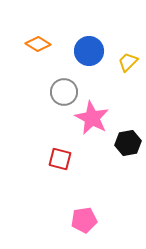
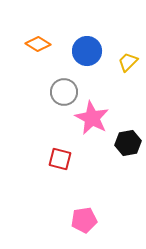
blue circle: moved 2 px left
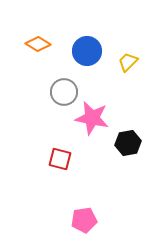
pink star: rotated 16 degrees counterclockwise
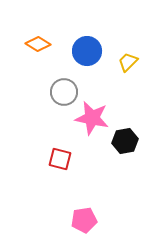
black hexagon: moved 3 px left, 2 px up
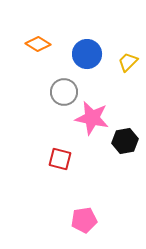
blue circle: moved 3 px down
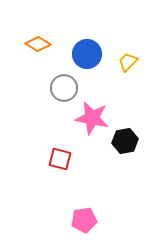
gray circle: moved 4 px up
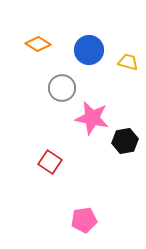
blue circle: moved 2 px right, 4 px up
yellow trapezoid: rotated 60 degrees clockwise
gray circle: moved 2 px left
red square: moved 10 px left, 3 px down; rotated 20 degrees clockwise
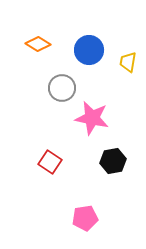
yellow trapezoid: rotated 95 degrees counterclockwise
black hexagon: moved 12 px left, 20 px down
pink pentagon: moved 1 px right, 2 px up
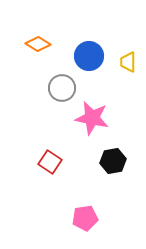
blue circle: moved 6 px down
yellow trapezoid: rotated 10 degrees counterclockwise
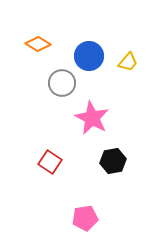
yellow trapezoid: rotated 140 degrees counterclockwise
gray circle: moved 5 px up
pink star: rotated 16 degrees clockwise
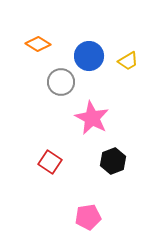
yellow trapezoid: moved 1 px up; rotated 20 degrees clockwise
gray circle: moved 1 px left, 1 px up
black hexagon: rotated 10 degrees counterclockwise
pink pentagon: moved 3 px right, 1 px up
